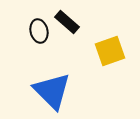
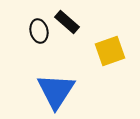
blue triangle: moved 4 px right; rotated 18 degrees clockwise
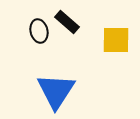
yellow square: moved 6 px right, 11 px up; rotated 20 degrees clockwise
